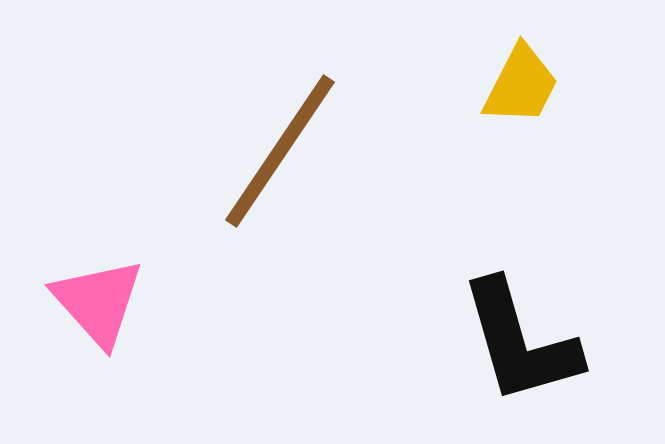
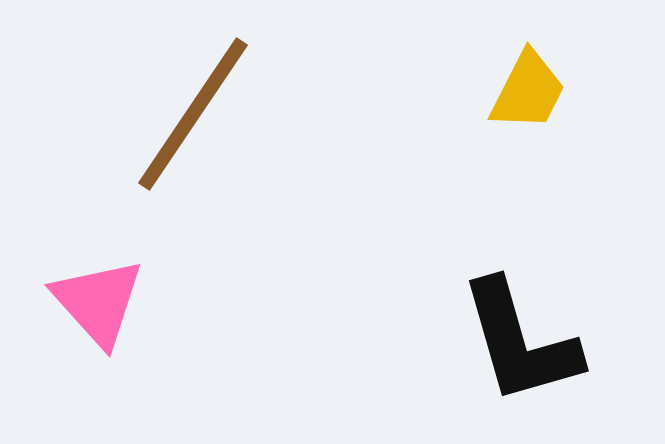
yellow trapezoid: moved 7 px right, 6 px down
brown line: moved 87 px left, 37 px up
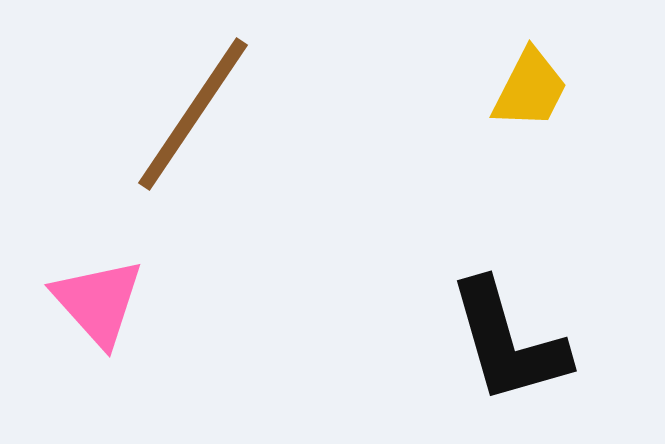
yellow trapezoid: moved 2 px right, 2 px up
black L-shape: moved 12 px left
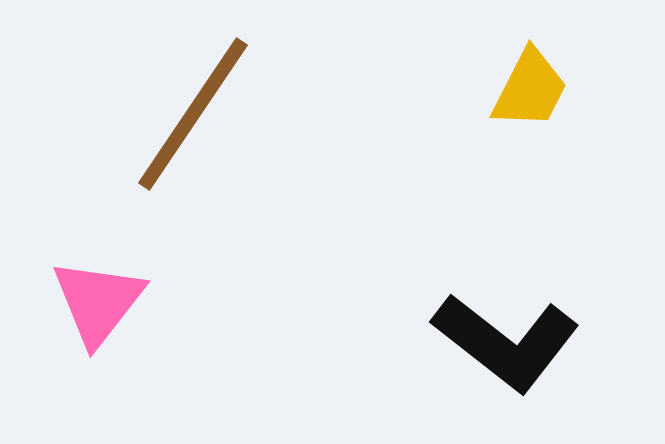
pink triangle: rotated 20 degrees clockwise
black L-shape: moved 2 px left; rotated 36 degrees counterclockwise
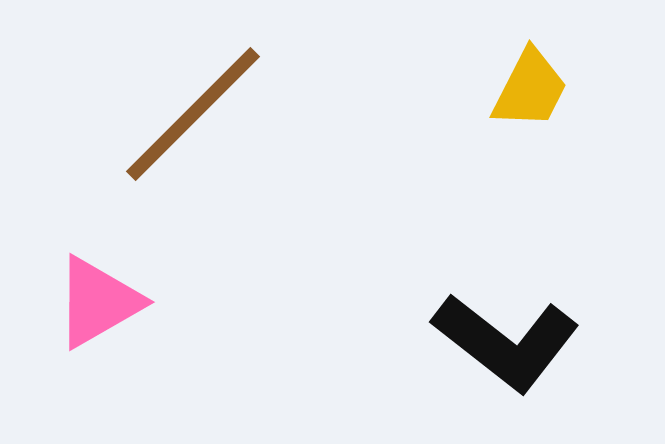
brown line: rotated 11 degrees clockwise
pink triangle: rotated 22 degrees clockwise
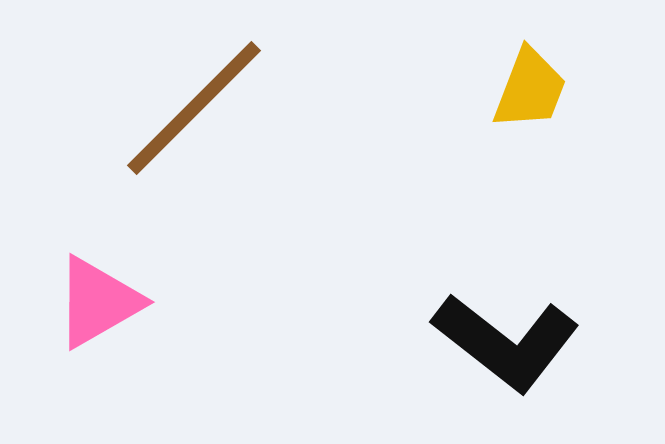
yellow trapezoid: rotated 6 degrees counterclockwise
brown line: moved 1 px right, 6 px up
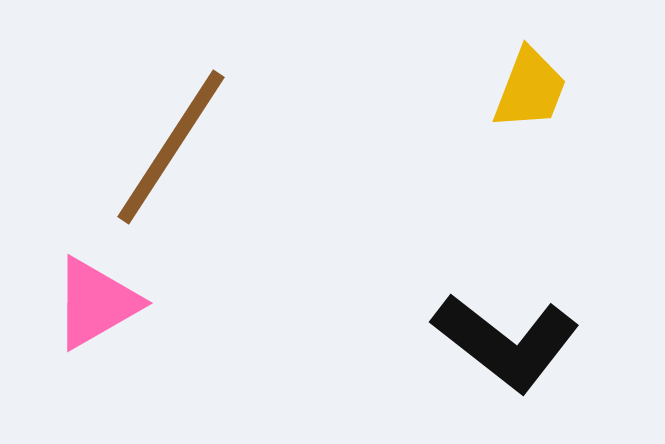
brown line: moved 23 px left, 39 px down; rotated 12 degrees counterclockwise
pink triangle: moved 2 px left, 1 px down
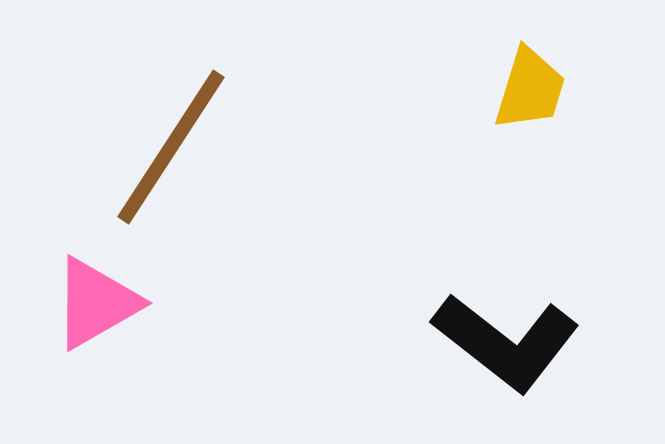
yellow trapezoid: rotated 4 degrees counterclockwise
